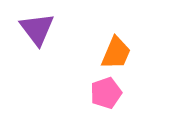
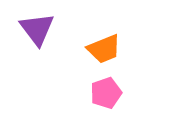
orange trapezoid: moved 12 px left, 4 px up; rotated 45 degrees clockwise
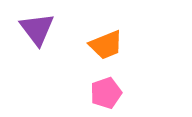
orange trapezoid: moved 2 px right, 4 px up
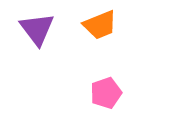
orange trapezoid: moved 6 px left, 20 px up
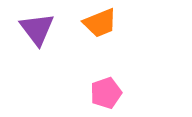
orange trapezoid: moved 2 px up
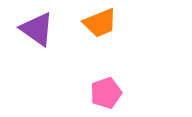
purple triangle: rotated 18 degrees counterclockwise
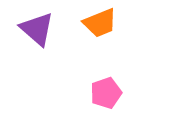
purple triangle: rotated 6 degrees clockwise
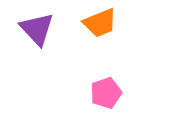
purple triangle: rotated 6 degrees clockwise
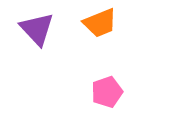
pink pentagon: moved 1 px right, 1 px up
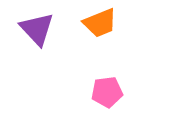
pink pentagon: rotated 12 degrees clockwise
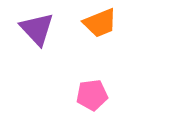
pink pentagon: moved 15 px left, 3 px down
